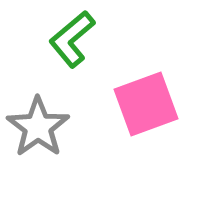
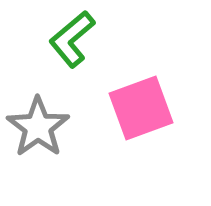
pink square: moved 5 px left, 4 px down
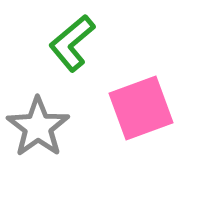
green L-shape: moved 4 px down
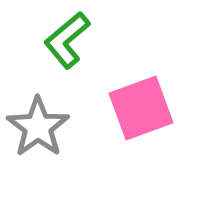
green L-shape: moved 5 px left, 3 px up
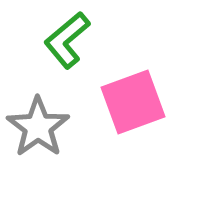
pink square: moved 8 px left, 6 px up
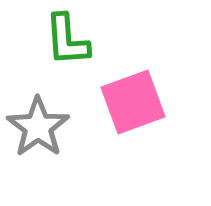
green L-shape: rotated 54 degrees counterclockwise
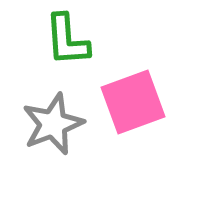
gray star: moved 15 px right, 3 px up; rotated 14 degrees clockwise
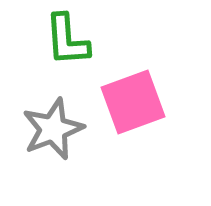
gray star: moved 5 px down
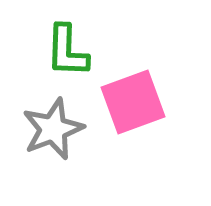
green L-shape: moved 11 px down; rotated 6 degrees clockwise
